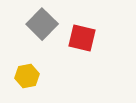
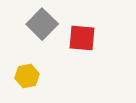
red square: rotated 8 degrees counterclockwise
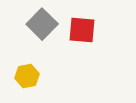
red square: moved 8 px up
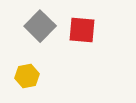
gray square: moved 2 px left, 2 px down
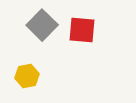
gray square: moved 2 px right, 1 px up
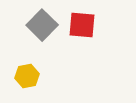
red square: moved 5 px up
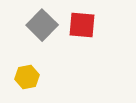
yellow hexagon: moved 1 px down
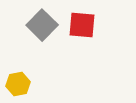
yellow hexagon: moved 9 px left, 7 px down
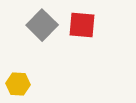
yellow hexagon: rotated 15 degrees clockwise
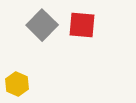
yellow hexagon: moved 1 px left; rotated 20 degrees clockwise
